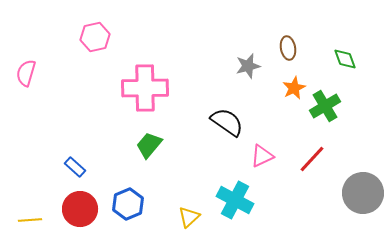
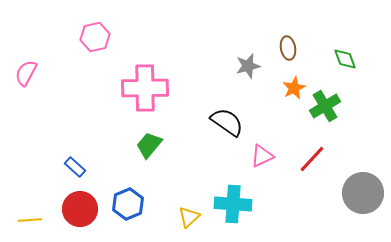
pink semicircle: rotated 12 degrees clockwise
cyan cross: moved 2 px left, 4 px down; rotated 24 degrees counterclockwise
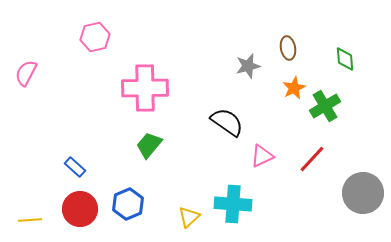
green diamond: rotated 15 degrees clockwise
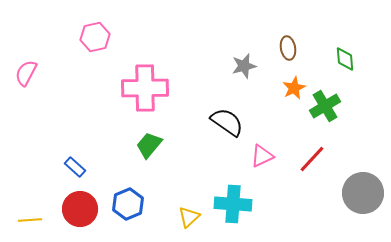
gray star: moved 4 px left
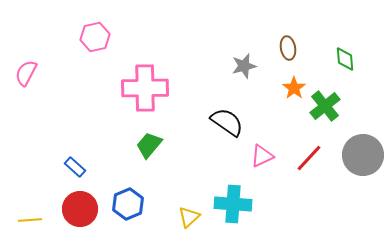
orange star: rotated 10 degrees counterclockwise
green cross: rotated 8 degrees counterclockwise
red line: moved 3 px left, 1 px up
gray circle: moved 38 px up
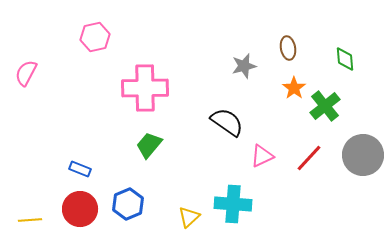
blue rectangle: moved 5 px right, 2 px down; rotated 20 degrees counterclockwise
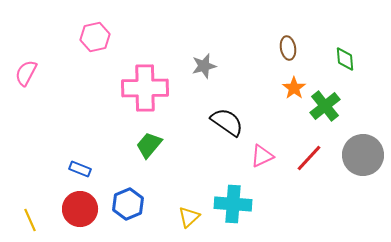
gray star: moved 40 px left
yellow line: rotated 70 degrees clockwise
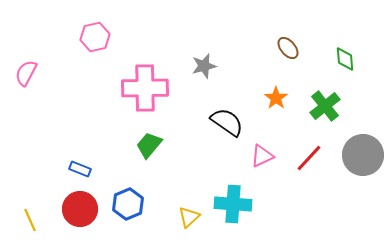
brown ellipse: rotated 30 degrees counterclockwise
orange star: moved 18 px left, 10 px down
